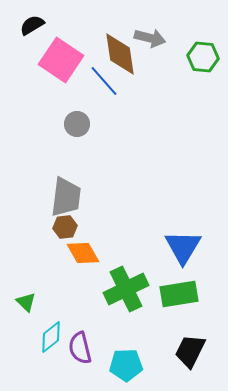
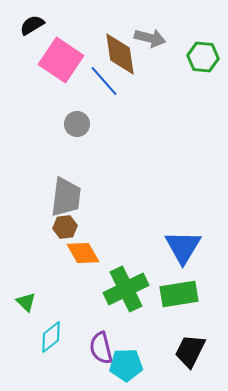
purple semicircle: moved 21 px right
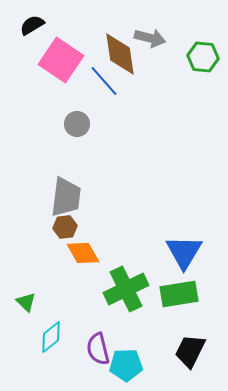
blue triangle: moved 1 px right, 5 px down
purple semicircle: moved 3 px left, 1 px down
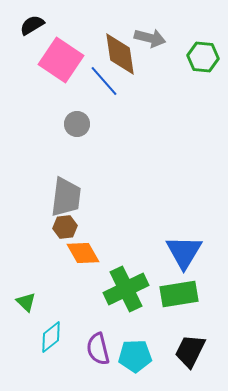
cyan pentagon: moved 9 px right, 9 px up
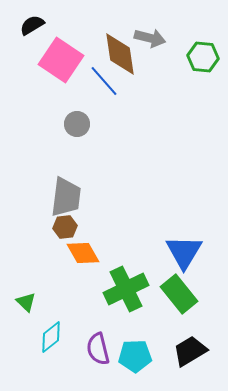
green rectangle: rotated 60 degrees clockwise
black trapezoid: rotated 33 degrees clockwise
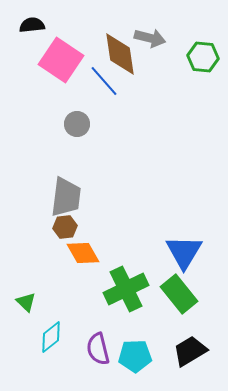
black semicircle: rotated 25 degrees clockwise
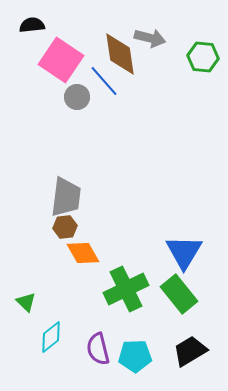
gray circle: moved 27 px up
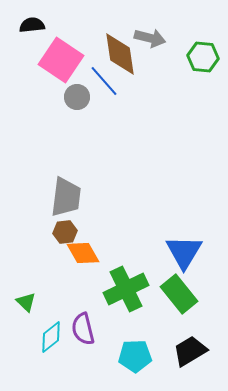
brown hexagon: moved 5 px down
purple semicircle: moved 15 px left, 20 px up
